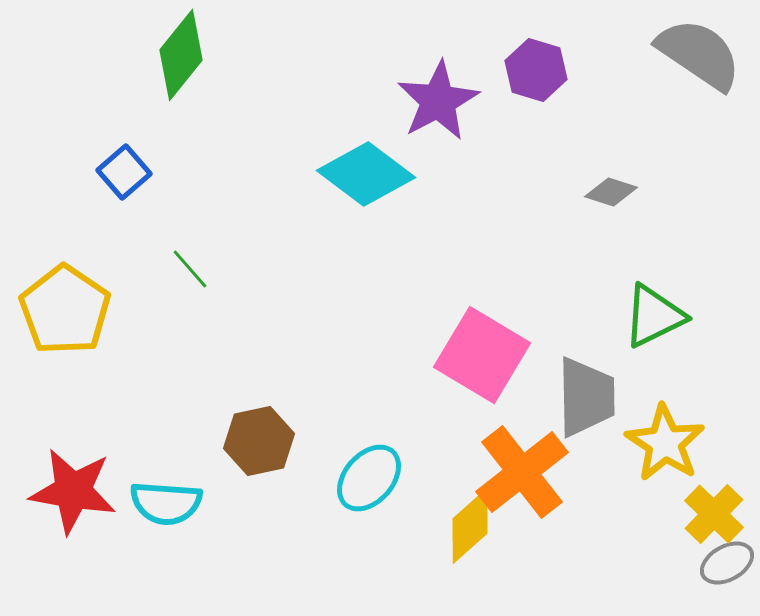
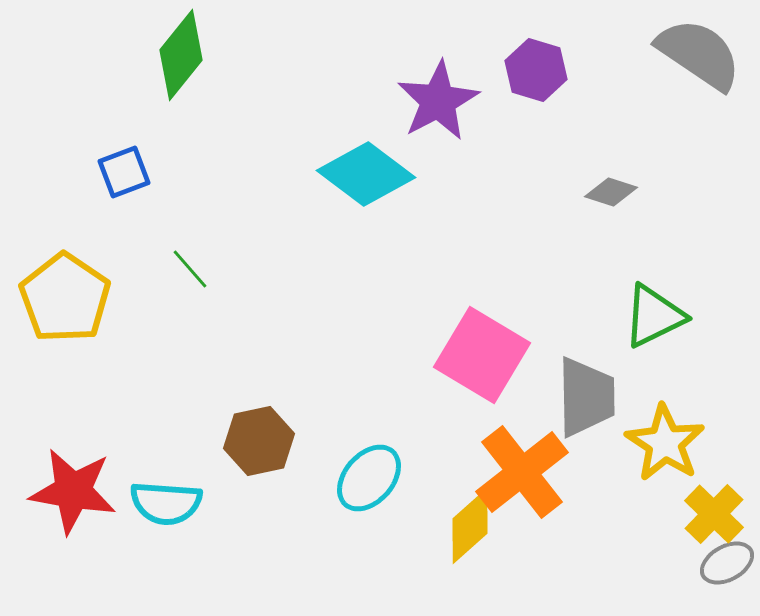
blue square: rotated 20 degrees clockwise
yellow pentagon: moved 12 px up
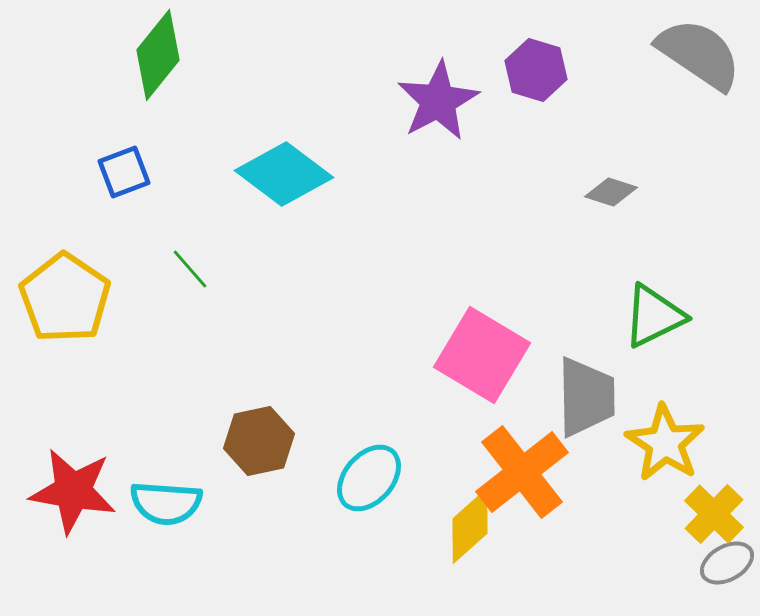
green diamond: moved 23 px left
cyan diamond: moved 82 px left
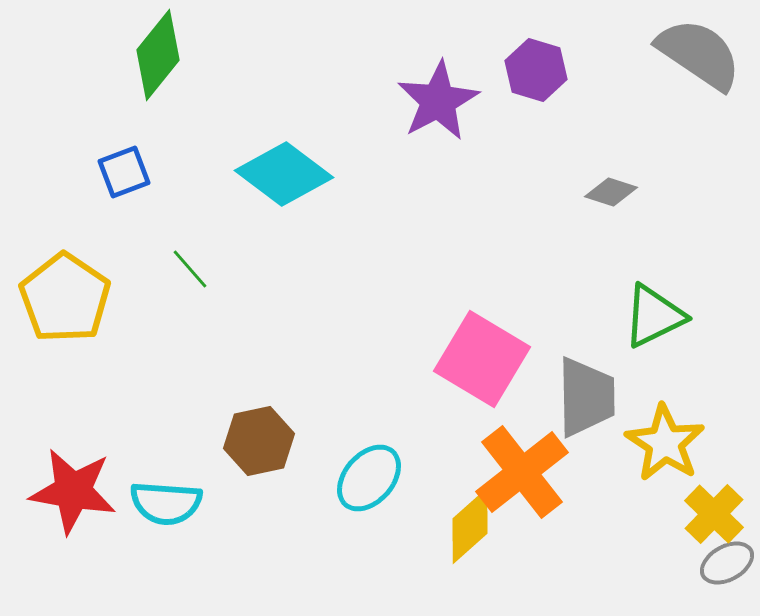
pink square: moved 4 px down
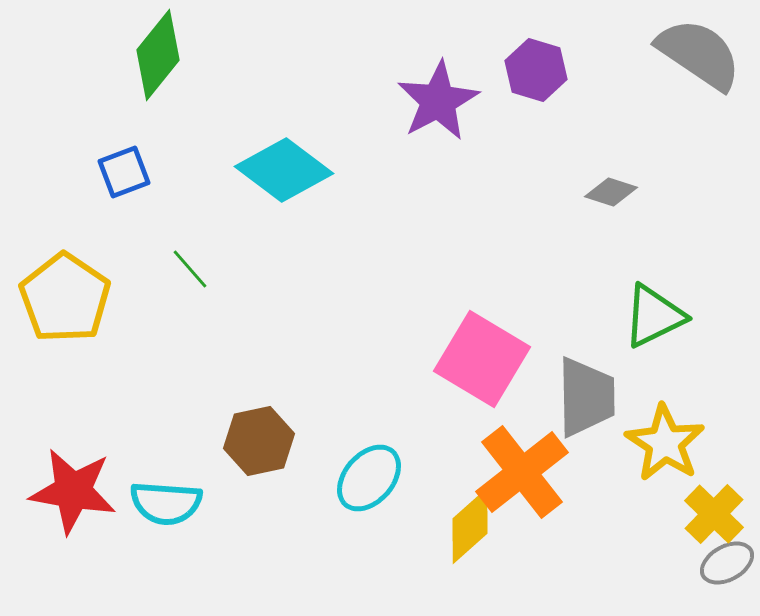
cyan diamond: moved 4 px up
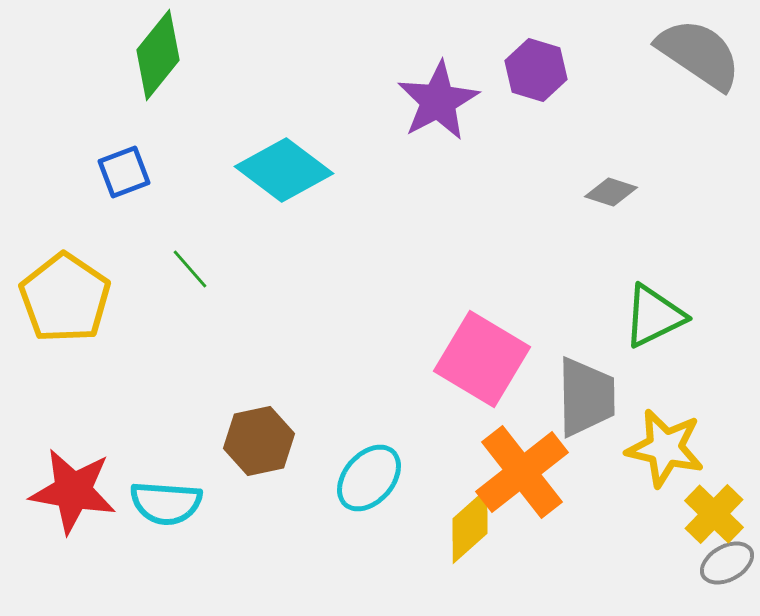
yellow star: moved 5 px down; rotated 20 degrees counterclockwise
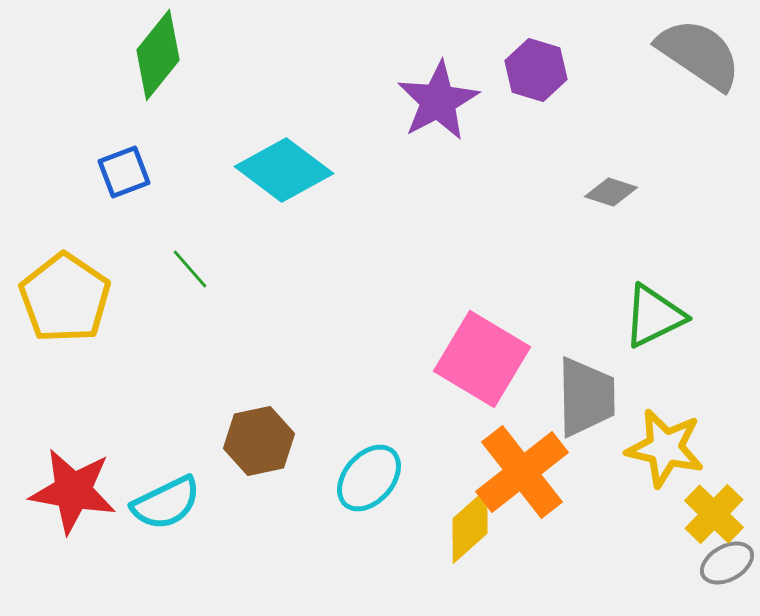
cyan semicircle: rotated 30 degrees counterclockwise
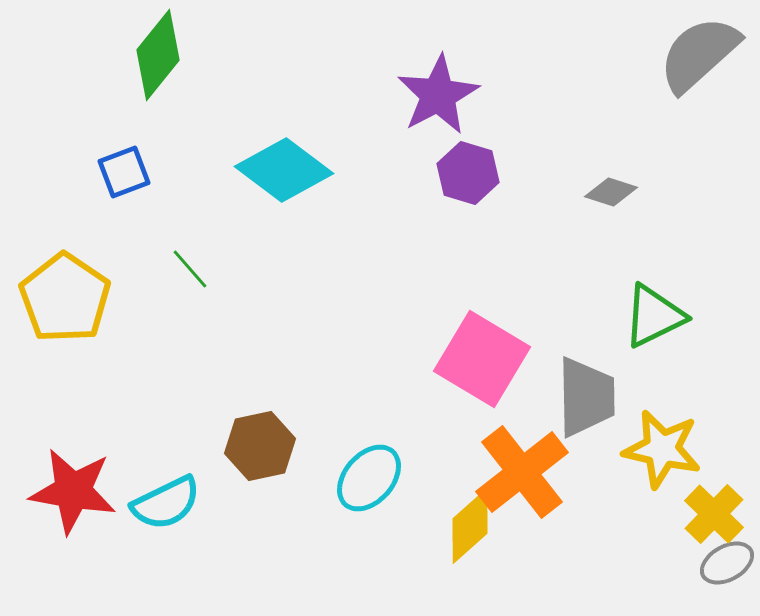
gray semicircle: rotated 76 degrees counterclockwise
purple hexagon: moved 68 px left, 103 px down
purple star: moved 6 px up
brown hexagon: moved 1 px right, 5 px down
yellow star: moved 3 px left, 1 px down
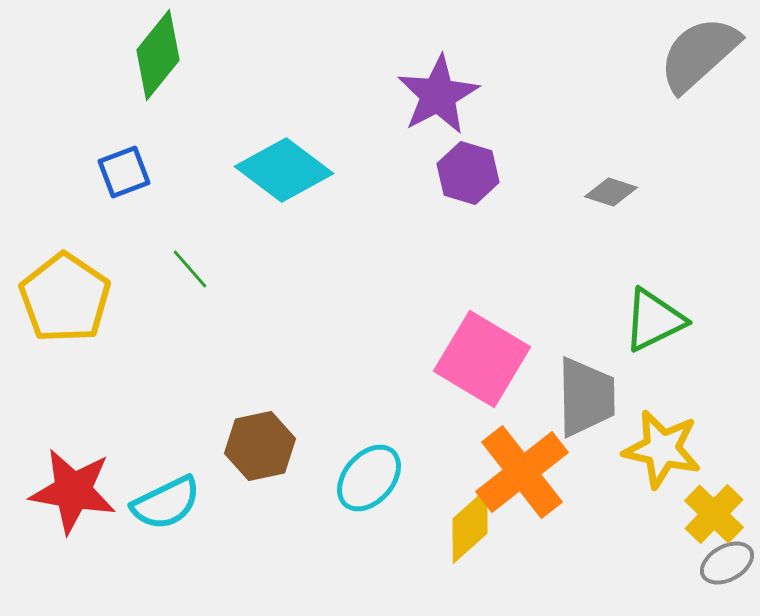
green triangle: moved 4 px down
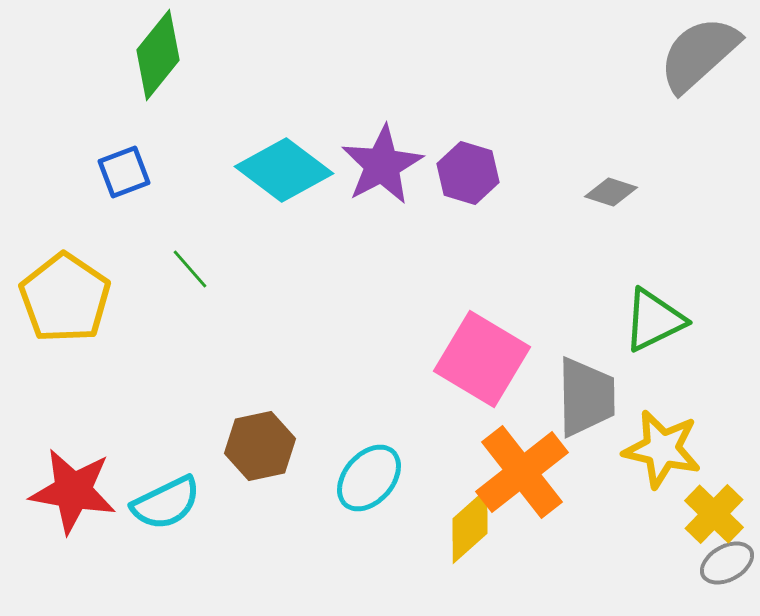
purple star: moved 56 px left, 70 px down
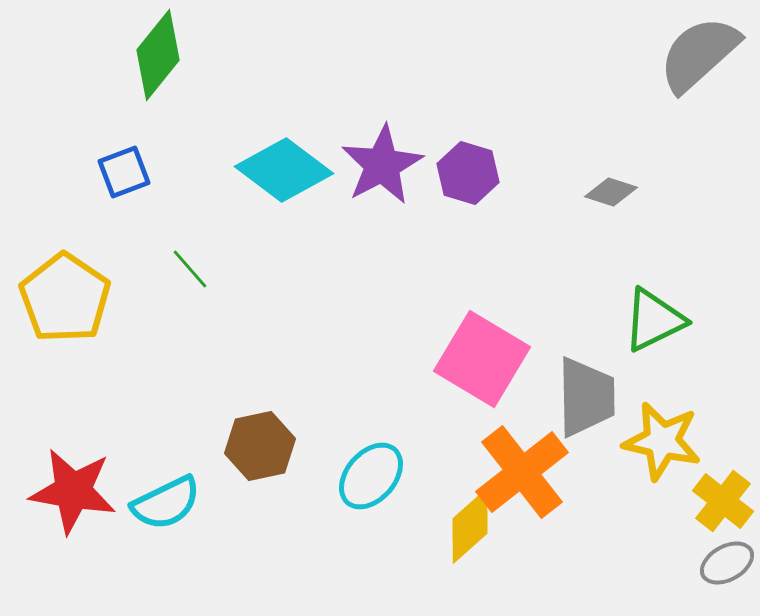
yellow star: moved 8 px up
cyan ellipse: moved 2 px right, 2 px up
yellow cross: moved 9 px right, 13 px up; rotated 6 degrees counterclockwise
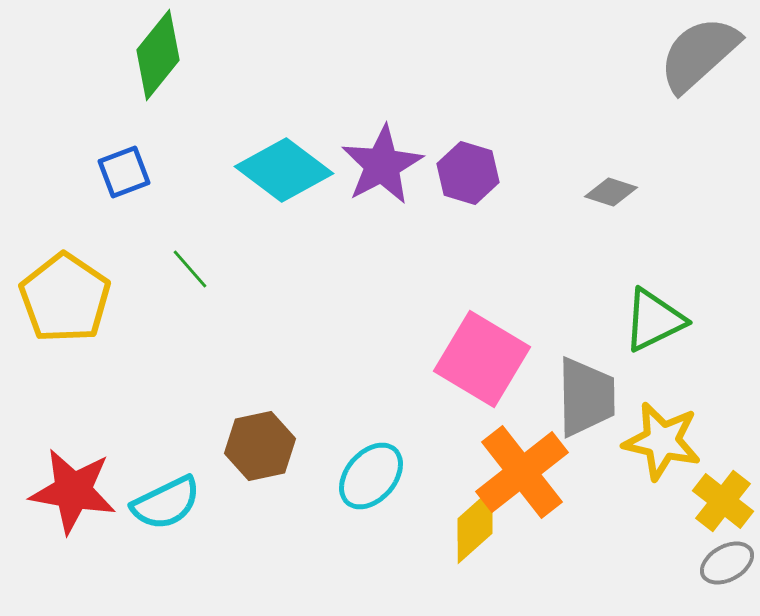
yellow diamond: moved 5 px right
